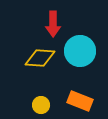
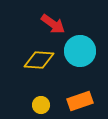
red arrow: rotated 55 degrees counterclockwise
yellow diamond: moved 1 px left, 2 px down
orange rectangle: rotated 40 degrees counterclockwise
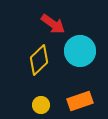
yellow diamond: rotated 48 degrees counterclockwise
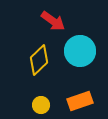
red arrow: moved 3 px up
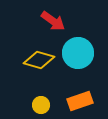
cyan circle: moved 2 px left, 2 px down
yellow diamond: rotated 60 degrees clockwise
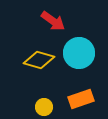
cyan circle: moved 1 px right
orange rectangle: moved 1 px right, 2 px up
yellow circle: moved 3 px right, 2 px down
